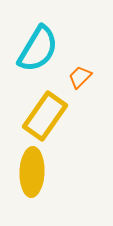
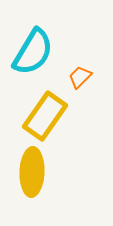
cyan semicircle: moved 5 px left, 3 px down
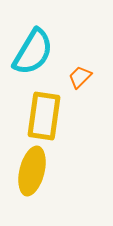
yellow rectangle: moved 1 px left; rotated 27 degrees counterclockwise
yellow ellipse: moved 1 px up; rotated 12 degrees clockwise
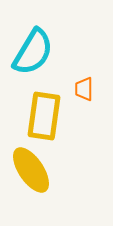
orange trapezoid: moved 4 px right, 12 px down; rotated 45 degrees counterclockwise
yellow ellipse: moved 1 px left, 1 px up; rotated 48 degrees counterclockwise
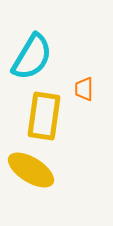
cyan semicircle: moved 1 px left, 5 px down
yellow ellipse: rotated 24 degrees counterclockwise
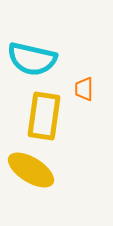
cyan semicircle: moved 2 px down; rotated 72 degrees clockwise
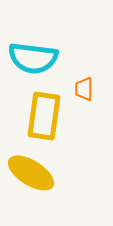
cyan semicircle: moved 1 px right, 1 px up; rotated 6 degrees counterclockwise
yellow ellipse: moved 3 px down
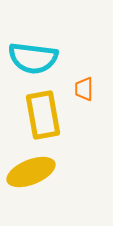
yellow rectangle: moved 1 px left, 1 px up; rotated 18 degrees counterclockwise
yellow ellipse: moved 1 px up; rotated 54 degrees counterclockwise
